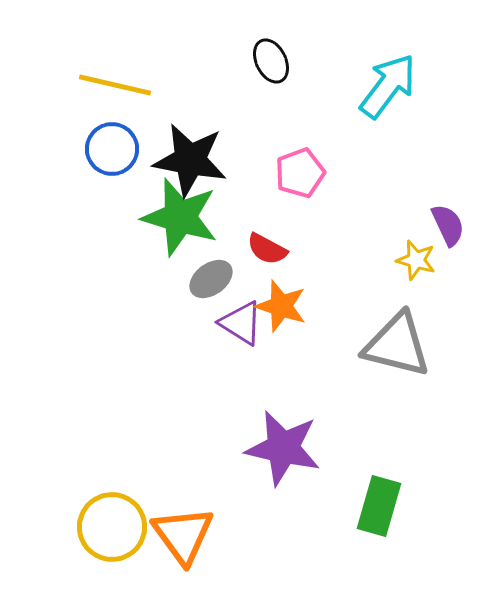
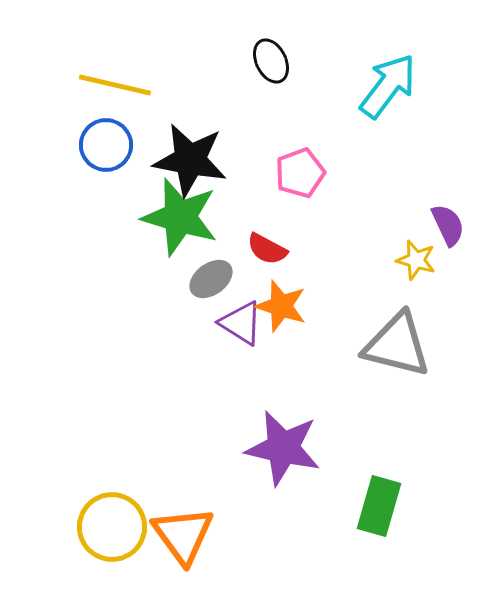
blue circle: moved 6 px left, 4 px up
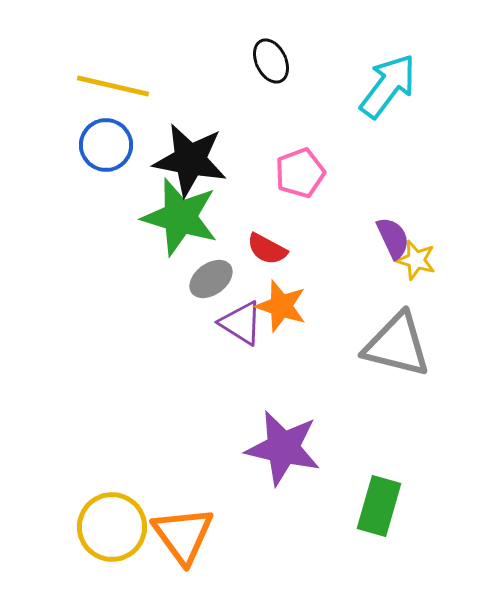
yellow line: moved 2 px left, 1 px down
purple semicircle: moved 55 px left, 13 px down
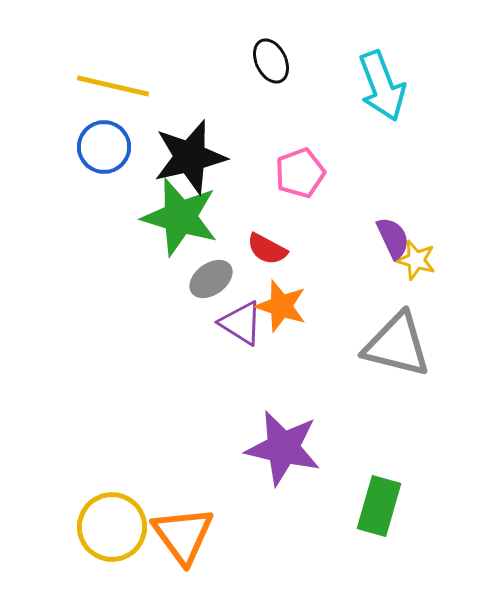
cyan arrow: moved 6 px left; rotated 122 degrees clockwise
blue circle: moved 2 px left, 2 px down
black star: moved 3 px up; rotated 24 degrees counterclockwise
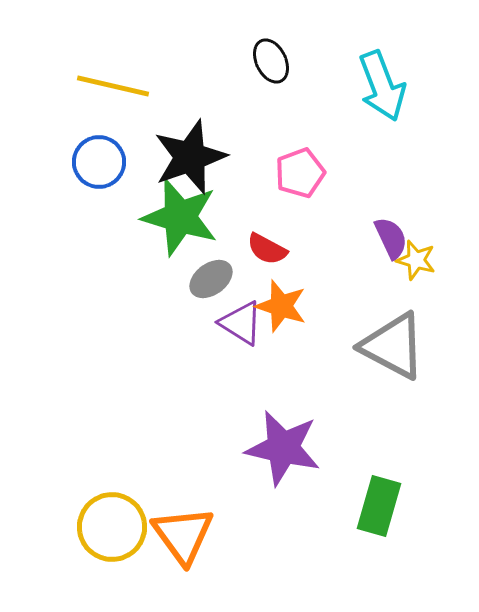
blue circle: moved 5 px left, 15 px down
black star: rotated 6 degrees counterclockwise
purple semicircle: moved 2 px left
gray triangle: moved 4 px left, 1 px down; rotated 14 degrees clockwise
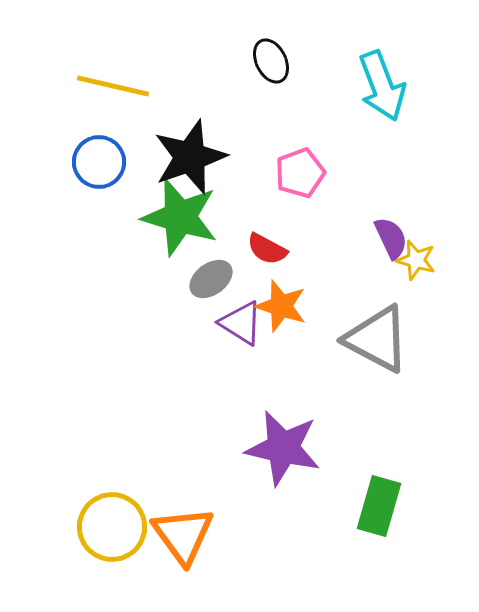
gray triangle: moved 16 px left, 7 px up
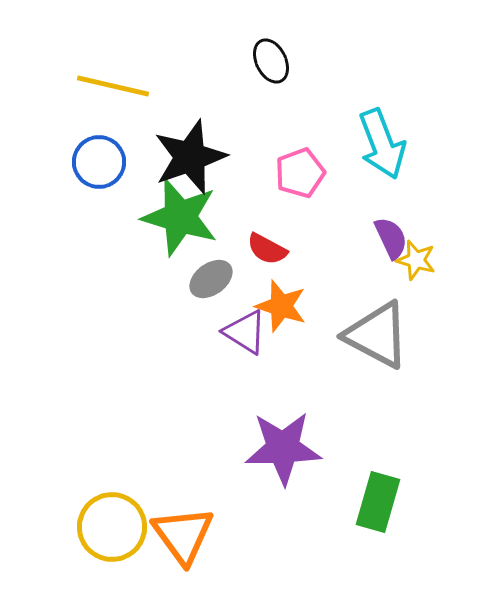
cyan arrow: moved 58 px down
purple triangle: moved 4 px right, 9 px down
gray triangle: moved 4 px up
purple star: rotated 14 degrees counterclockwise
green rectangle: moved 1 px left, 4 px up
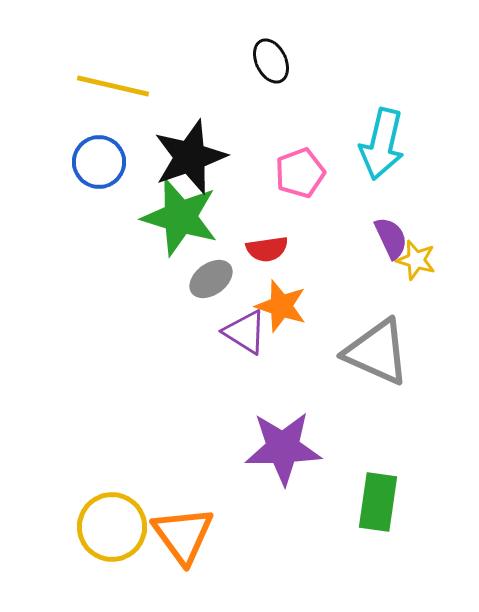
cyan arrow: rotated 34 degrees clockwise
red semicircle: rotated 36 degrees counterclockwise
gray triangle: moved 17 px down; rotated 4 degrees counterclockwise
green rectangle: rotated 8 degrees counterclockwise
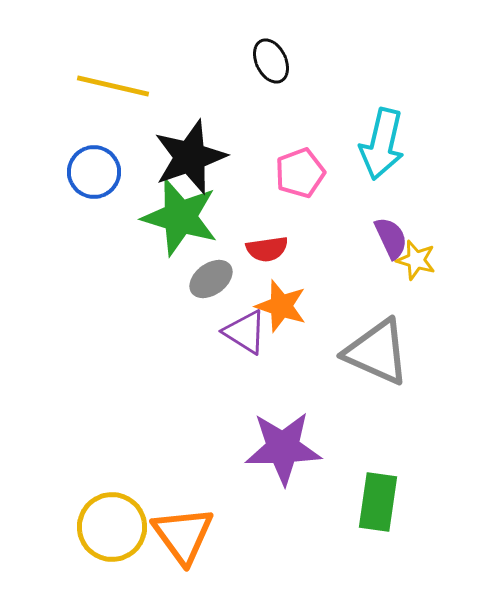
blue circle: moved 5 px left, 10 px down
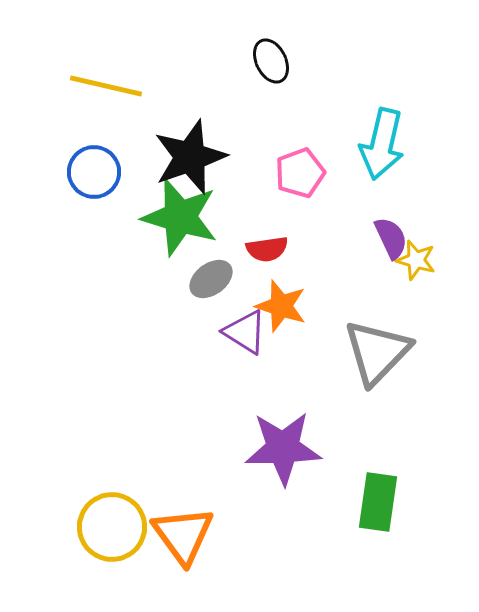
yellow line: moved 7 px left
gray triangle: rotated 50 degrees clockwise
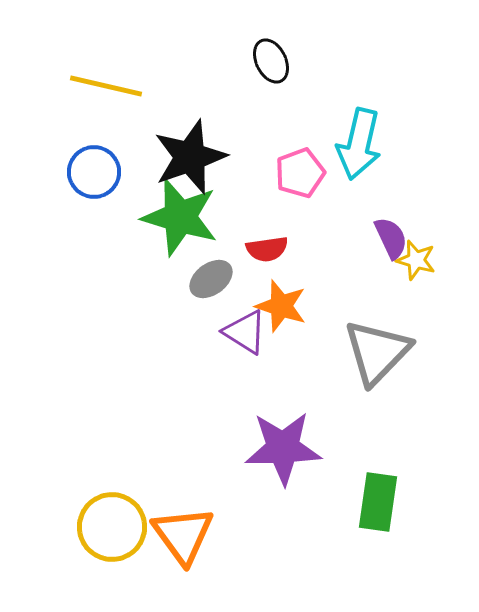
cyan arrow: moved 23 px left
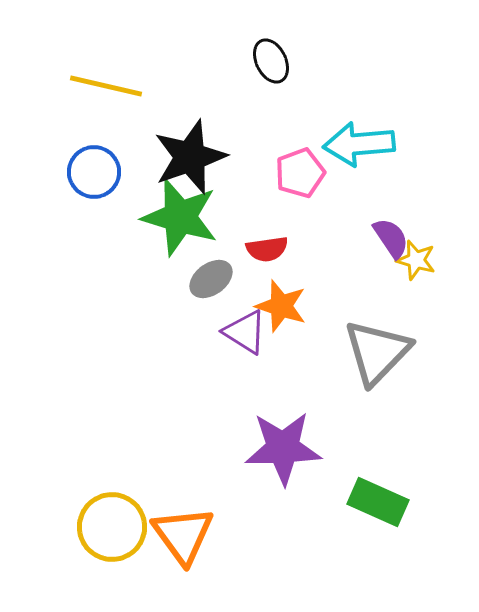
cyan arrow: rotated 72 degrees clockwise
purple semicircle: rotated 9 degrees counterclockwise
green rectangle: rotated 74 degrees counterclockwise
